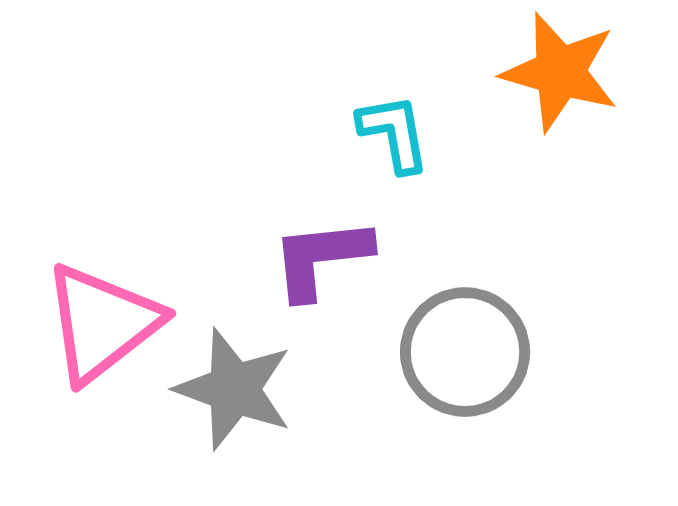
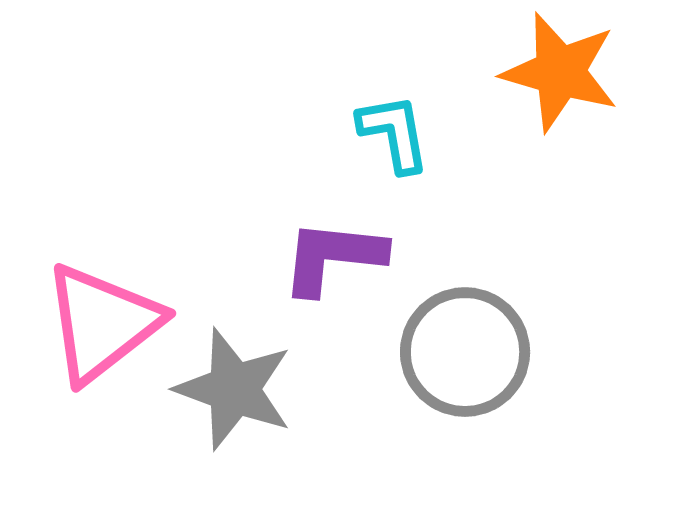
purple L-shape: moved 12 px right, 1 px up; rotated 12 degrees clockwise
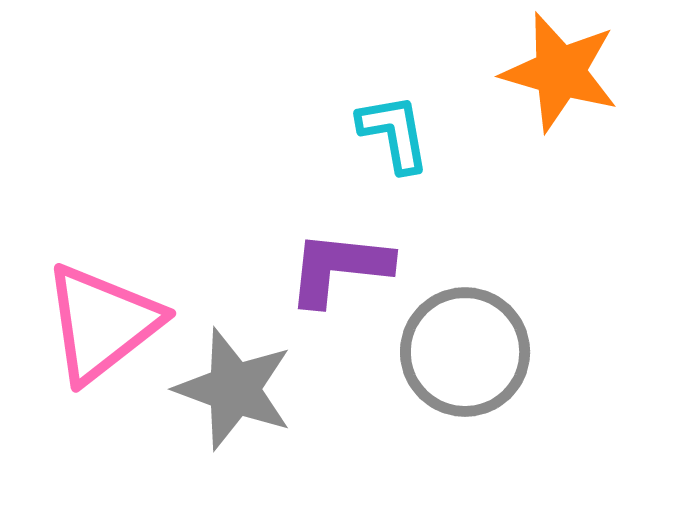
purple L-shape: moved 6 px right, 11 px down
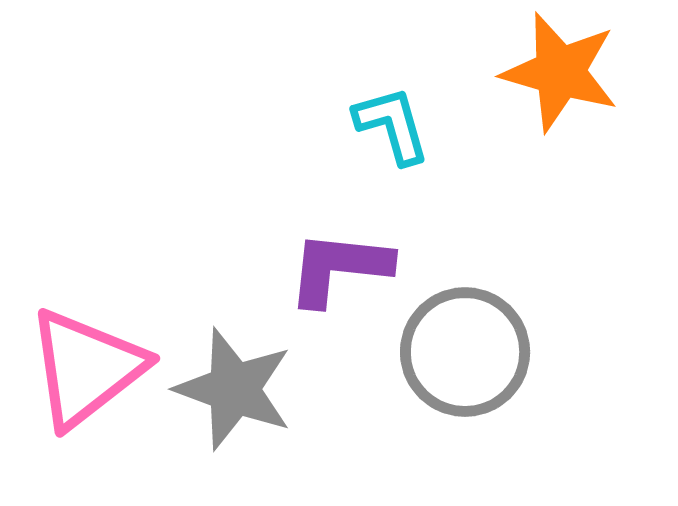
cyan L-shape: moved 2 px left, 8 px up; rotated 6 degrees counterclockwise
pink triangle: moved 16 px left, 45 px down
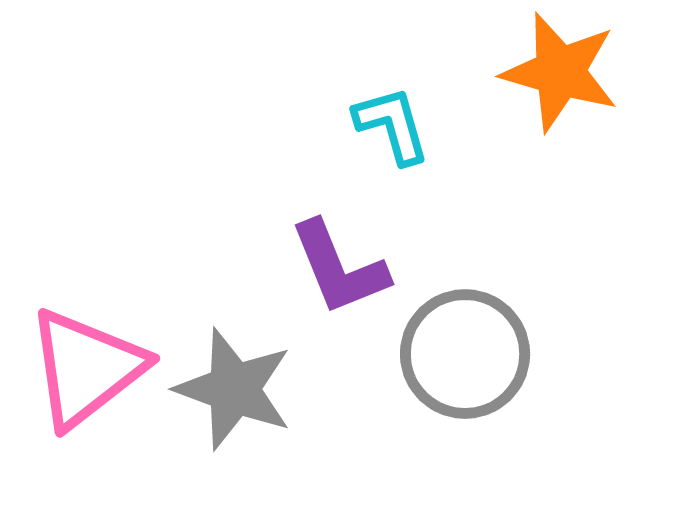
purple L-shape: rotated 118 degrees counterclockwise
gray circle: moved 2 px down
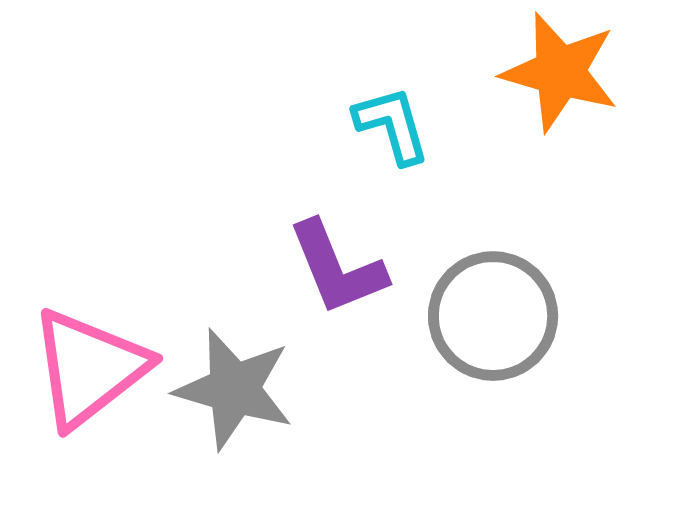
purple L-shape: moved 2 px left
gray circle: moved 28 px right, 38 px up
pink triangle: moved 3 px right
gray star: rotated 4 degrees counterclockwise
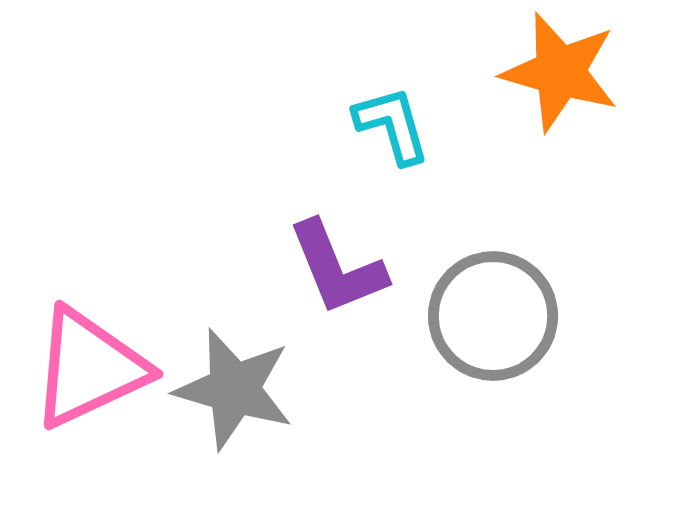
pink triangle: rotated 13 degrees clockwise
